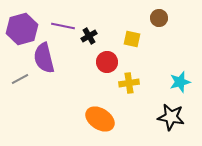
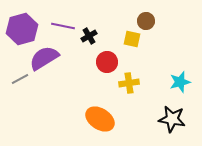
brown circle: moved 13 px left, 3 px down
purple semicircle: rotated 72 degrees clockwise
black star: moved 1 px right, 2 px down
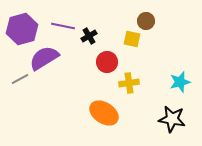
orange ellipse: moved 4 px right, 6 px up
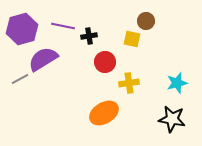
black cross: rotated 21 degrees clockwise
purple semicircle: moved 1 px left, 1 px down
red circle: moved 2 px left
cyan star: moved 3 px left, 1 px down
orange ellipse: rotated 64 degrees counterclockwise
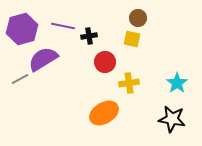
brown circle: moved 8 px left, 3 px up
cyan star: rotated 20 degrees counterclockwise
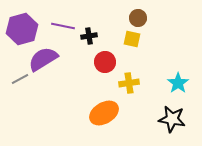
cyan star: moved 1 px right
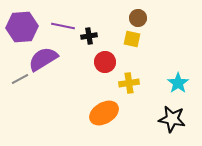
purple hexagon: moved 2 px up; rotated 12 degrees clockwise
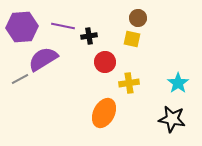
orange ellipse: rotated 32 degrees counterclockwise
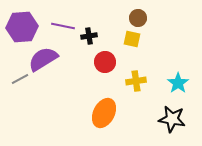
yellow cross: moved 7 px right, 2 px up
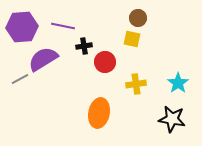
black cross: moved 5 px left, 10 px down
yellow cross: moved 3 px down
orange ellipse: moved 5 px left; rotated 16 degrees counterclockwise
